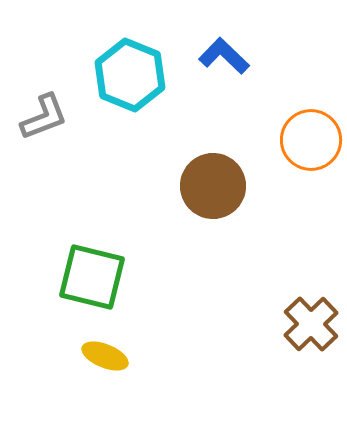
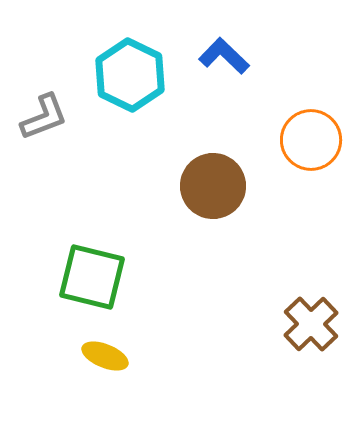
cyan hexagon: rotated 4 degrees clockwise
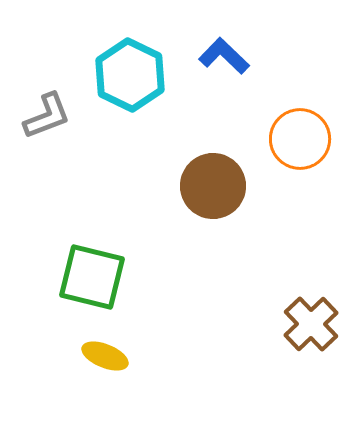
gray L-shape: moved 3 px right, 1 px up
orange circle: moved 11 px left, 1 px up
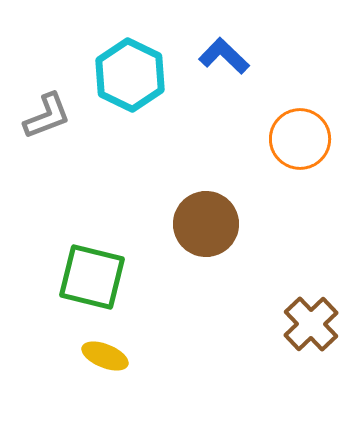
brown circle: moved 7 px left, 38 px down
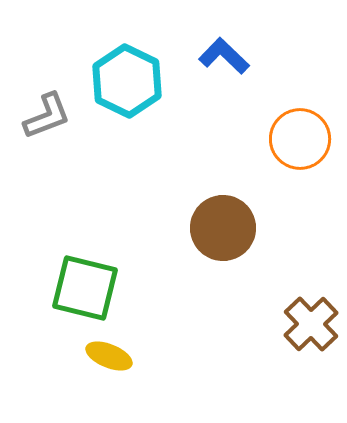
cyan hexagon: moved 3 px left, 6 px down
brown circle: moved 17 px right, 4 px down
green square: moved 7 px left, 11 px down
yellow ellipse: moved 4 px right
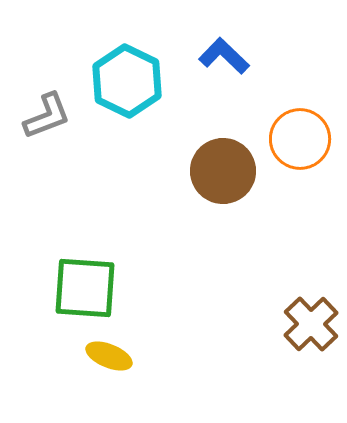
brown circle: moved 57 px up
green square: rotated 10 degrees counterclockwise
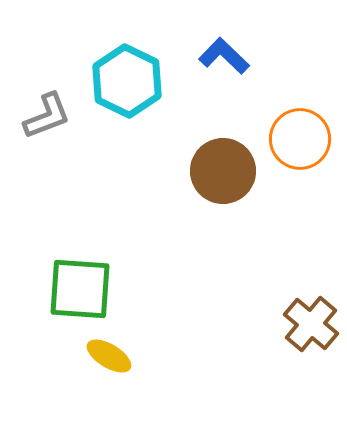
green square: moved 5 px left, 1 px down
brown cross: rotated 6 degrees counterclockwise
yellow ellipse: rotated 9 degrees clockwise
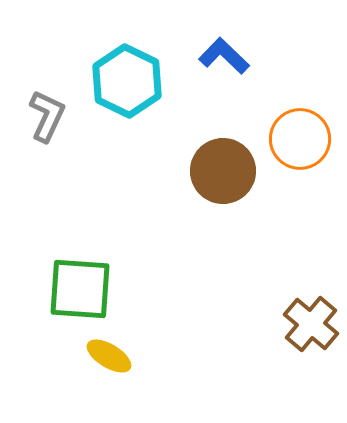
gray L-shape: rotated 44 degrees counterclockwise
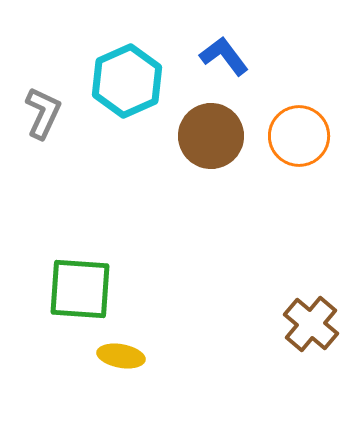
blue L-shape: rotated 9 degrees clockwise
cyan hexagon: rotated 10 degrees clockwise
gray L-shape: moved 4 px left, 3 px up
orange circle: moved 1 px left, 3 px up
brown circle: moved 12 px left, 35 px up
yellow ellipse: moved 12 px right; rotated 21 degrees counterclockwise
